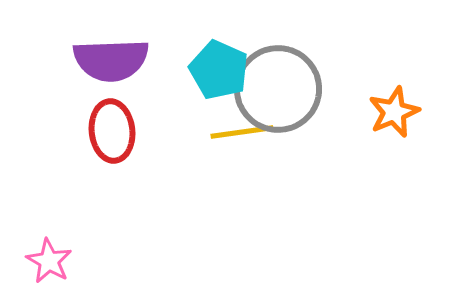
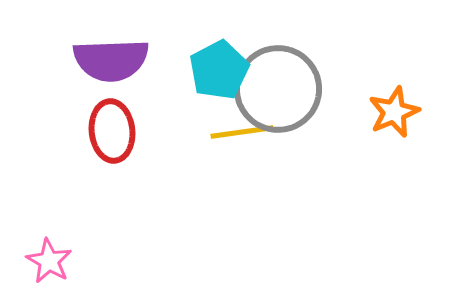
cyan pentagon: rotated 20 degrees clockwise
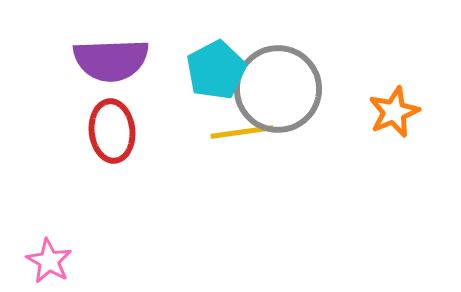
cyan pentagon: moved 3 px left
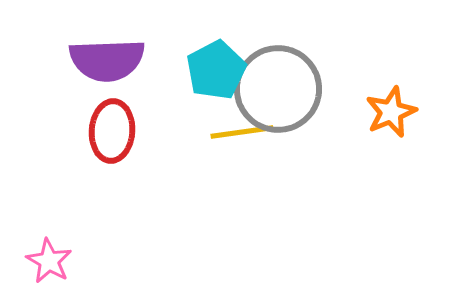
purple semicircle: moved 4 px left
orange star: moved 3 px left
red ellipse: rotated 10 degrees clockwise
